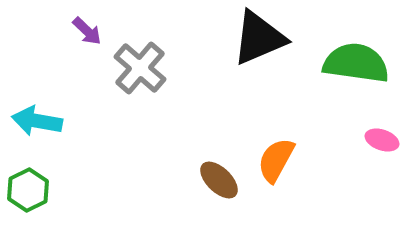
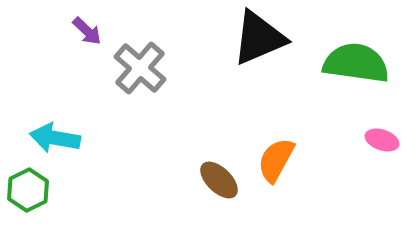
cyan arrow: moved 18 px right, 17 px down
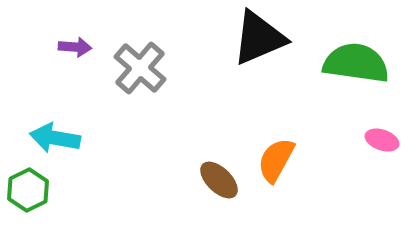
purple arrow: moved 12 px left, 16 px down; rotated 40 degrees counterclockwise
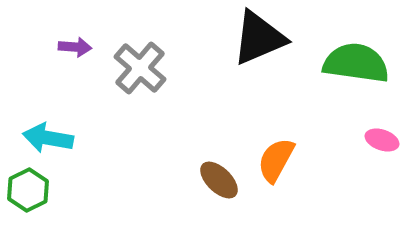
cyan arrow: moved 7 px left
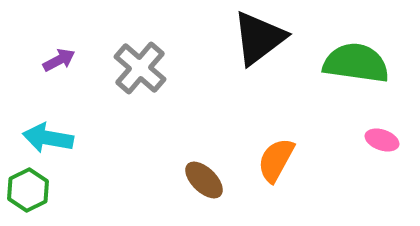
black triangle: rotated 14 degrees counterclockwise
purple arrow: moved 16 px left, 13 px down; rotated 32 degrees counterclockwise
brown ellipse: moved 15 px left
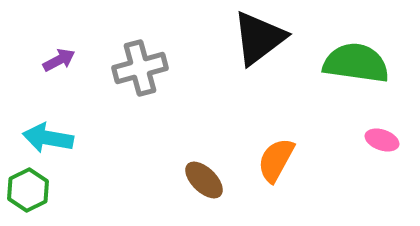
gray cross: rotated 34 degrees clockwise
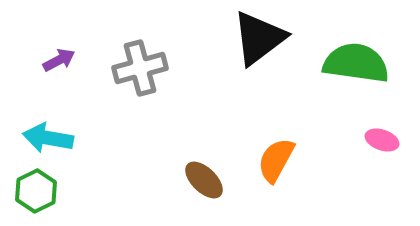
green hexagon: moved 8 px right, 1 px down
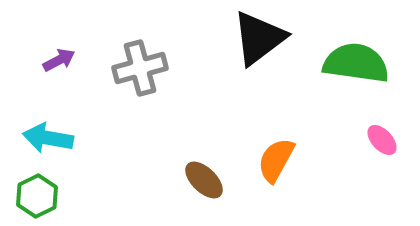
pink ellipse: rotated 28 degrees clockwise
green hexagon: moved 1 px right, 5 px down
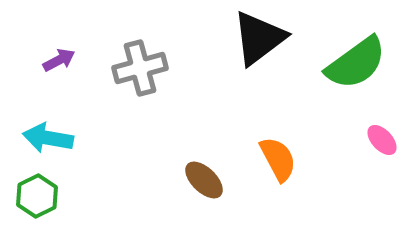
green semicircle: rotated 136 degrees clockwise
orange semicircle: moved 2 px right, 1 px up; rotated 123 degrees clockwise
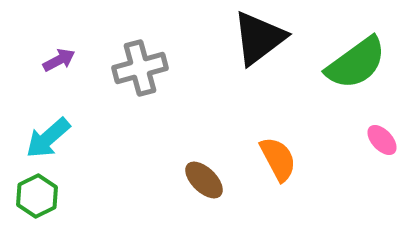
cyan arrow: rotated 51 degrees counterclockwise
